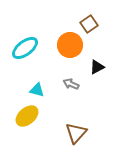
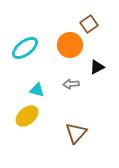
gray arrow: rotated 28 degrees counterclockwise
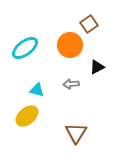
brown triangle: rotated 10 degrees counterclockwise
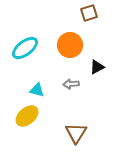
brown square: moved 11 px up; rotated 18 degrees clockwise
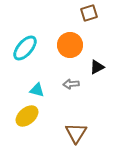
cyan ellipse: rotated 12 degrees counterclockwise
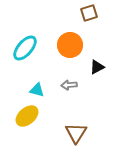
gray arrow: moved 2 px left, 1 px down
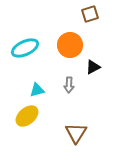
brown square: moved 1 px right, 1 px down
cyan ellipse: rotated 24 degrees clockwise
black triangle: moved 4 px left
gray arrow: rotated 84 degrees counterclockwise
cyan triangle: rotated 28 degrees counterclockwise
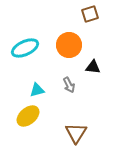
orange circle: moved 1 px left
black triangle: rotated 35 degrees clockwise
gray arrow: rotated 28 degrees counterclockwise
yellow ellipse: moved 1 px right
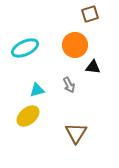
orange circle: moved 6 px right
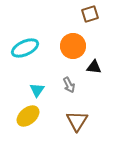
orange circle: moved 2 px left, 1 px down
black triangle: moved 1 px right
cyan triangle: rotated 42 degrees counterclockwise
brown triangle: moved 1 px right, 12 px up
